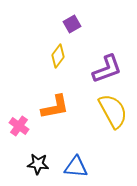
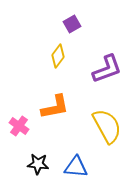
yellow semicircle: moved 6 px left, 15 px down
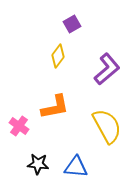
purple L-shape: rotated 20 degrees counterclockwise
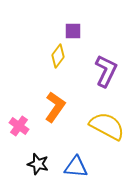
purple square: moved 1 px right, 7 px down; rotated 30 degrees clockwise
purple L-shape: moved 1 px left, 2 px down; rotated 24 degrees counterclockwise
orange L-shape: rotated 44 degrees counterclockwise
yellow semicircle: rotated 33 degrees counterclockwise
black star: rotated 10 degrees clockwise
